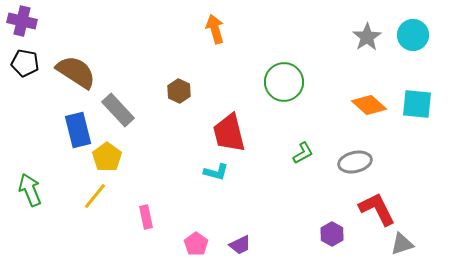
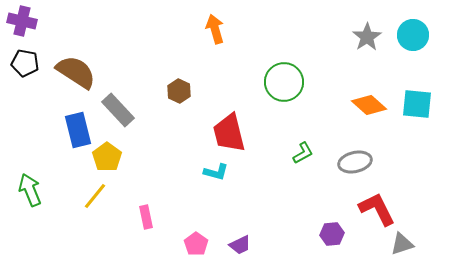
purple hexagon: rotated 25 degrees clockwise
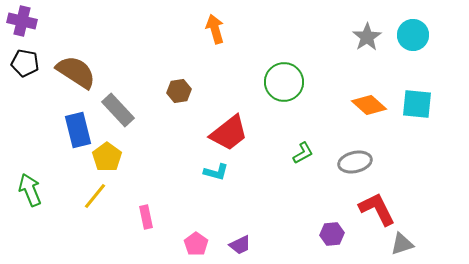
brown hexagon: rotated 25 degrees clockwise
red trapezoid: rotated 114 degrees counterclockwise
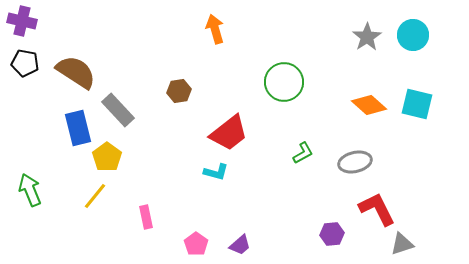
cyan square: rotated 8 degrees clockwise
blue rectangle: moved 2 px up
purple trapezoid: rotated 15 degrees counterclockwise
